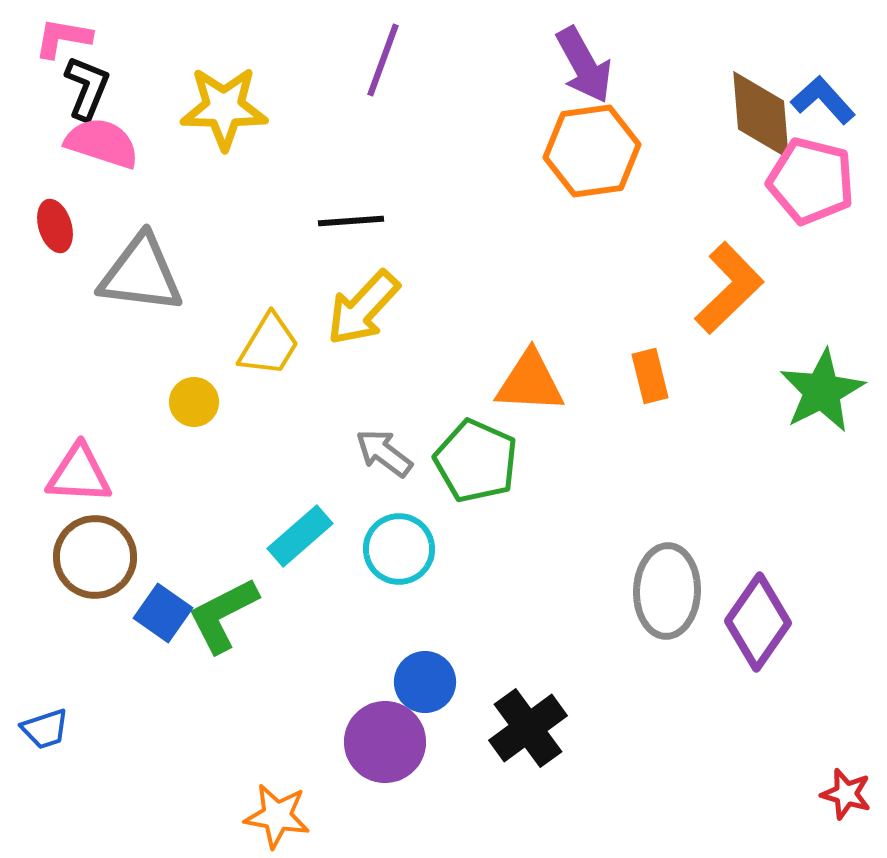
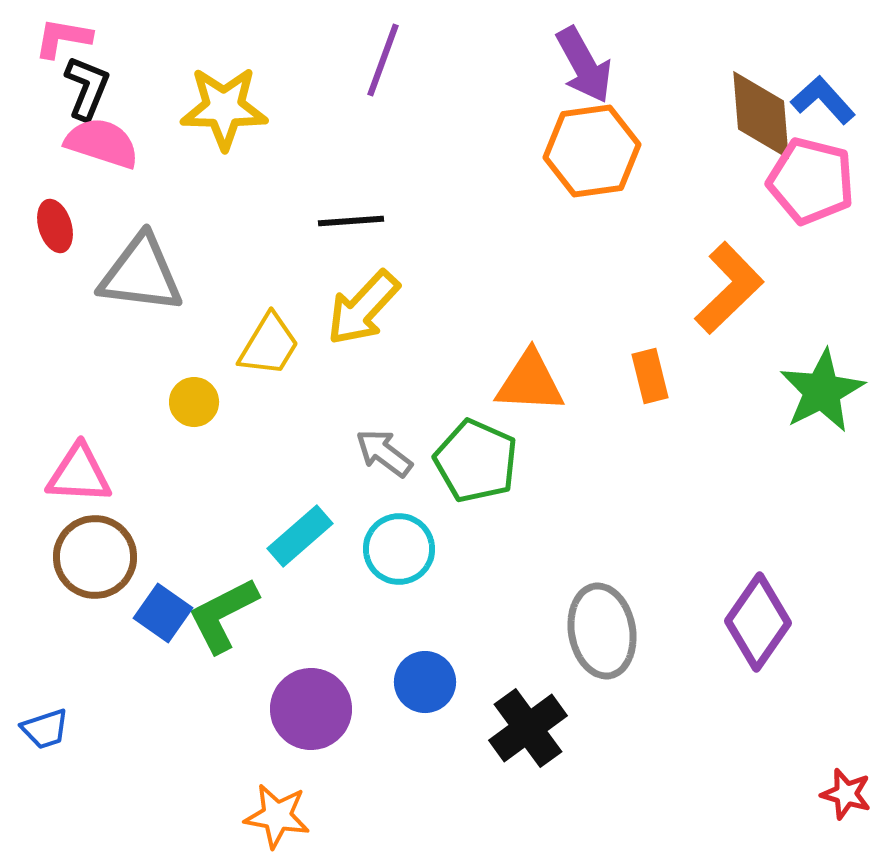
gray ellipse: moved 65 px left, 40 px down; rotated 12 degrees counterclockwise
purple circle: moved 74 px left, 33 px up
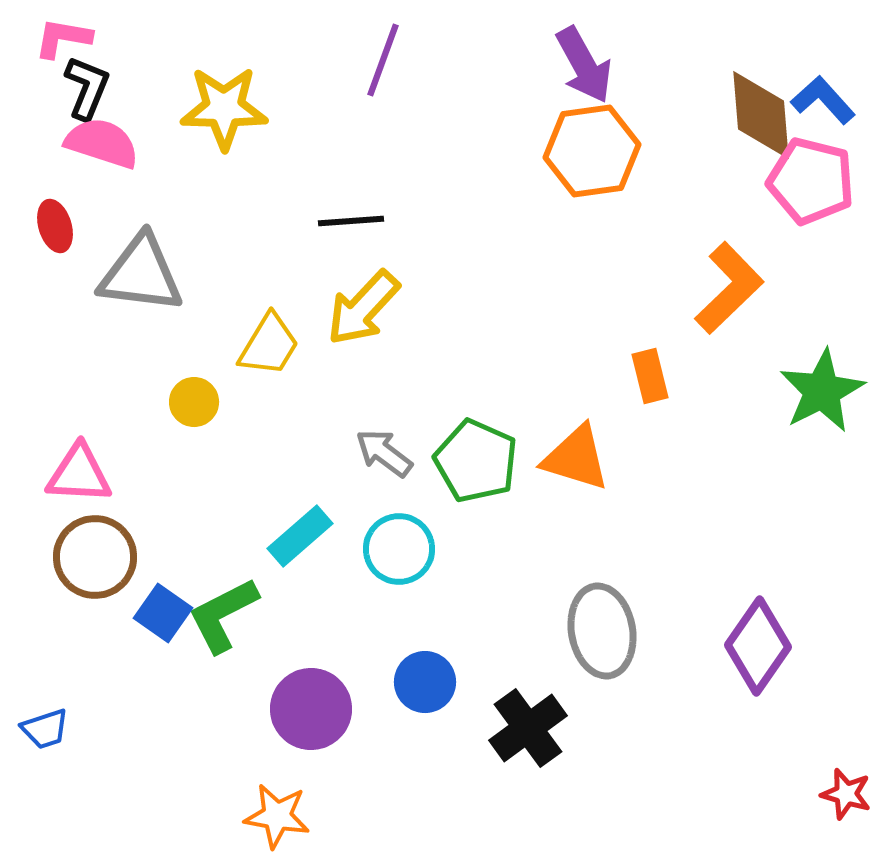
orange triangle: moved 46 px right, 76 px down; rotated 14 degrees clockwise
purple diamond: moved 24 px down
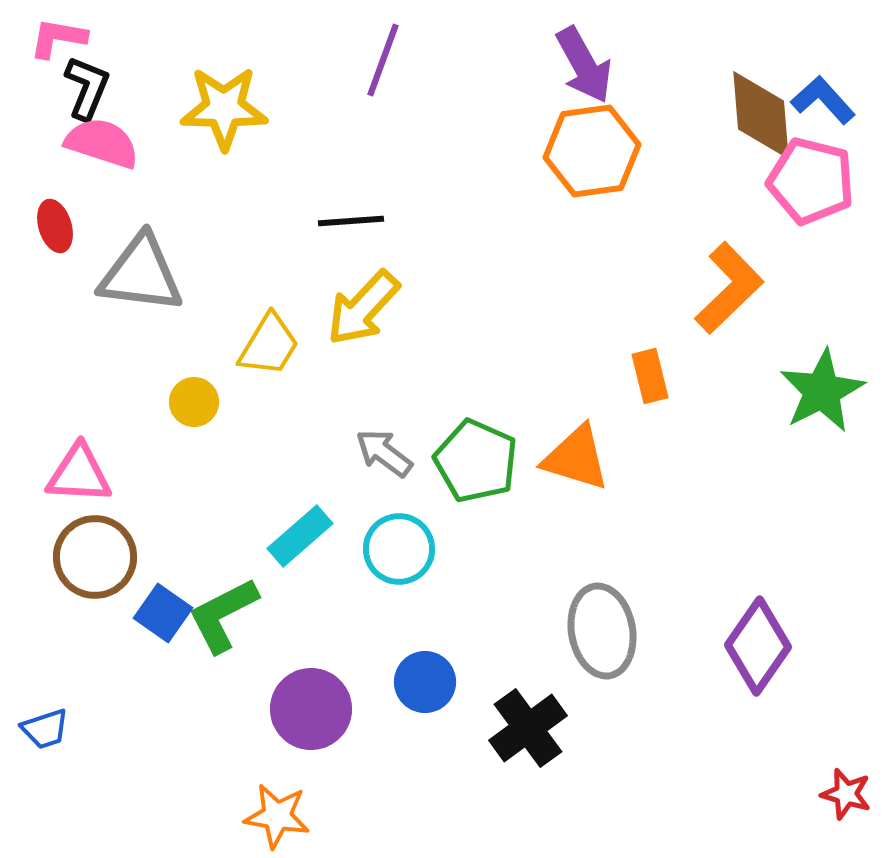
pink L-shape: moved 5 px left
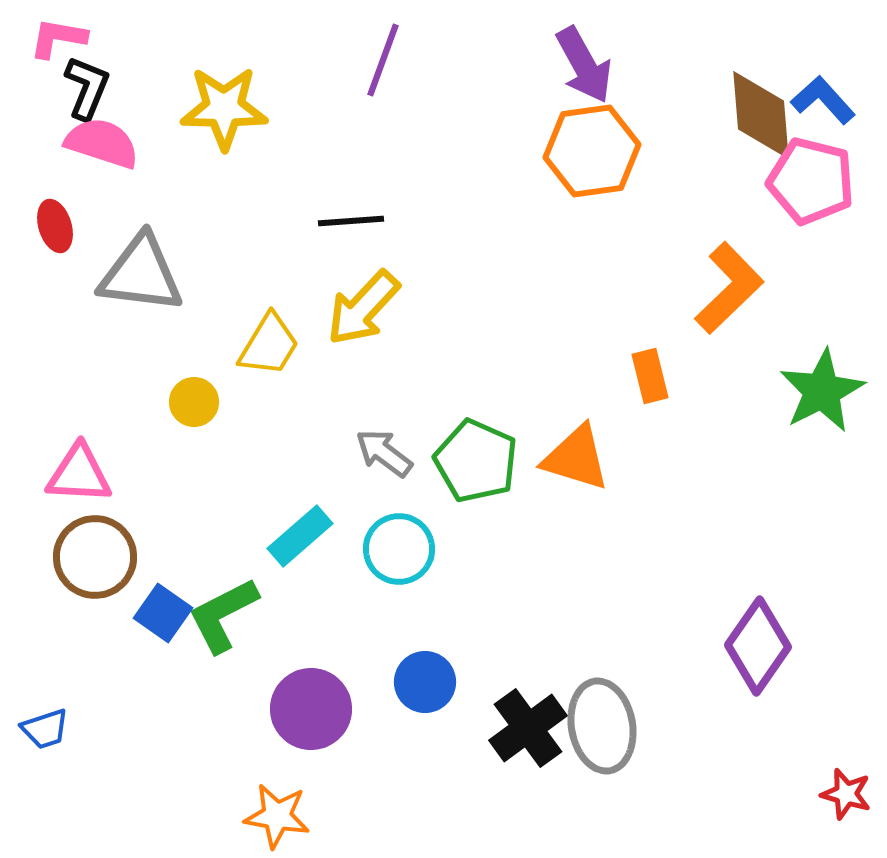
gray ellipse: moved 95 px down
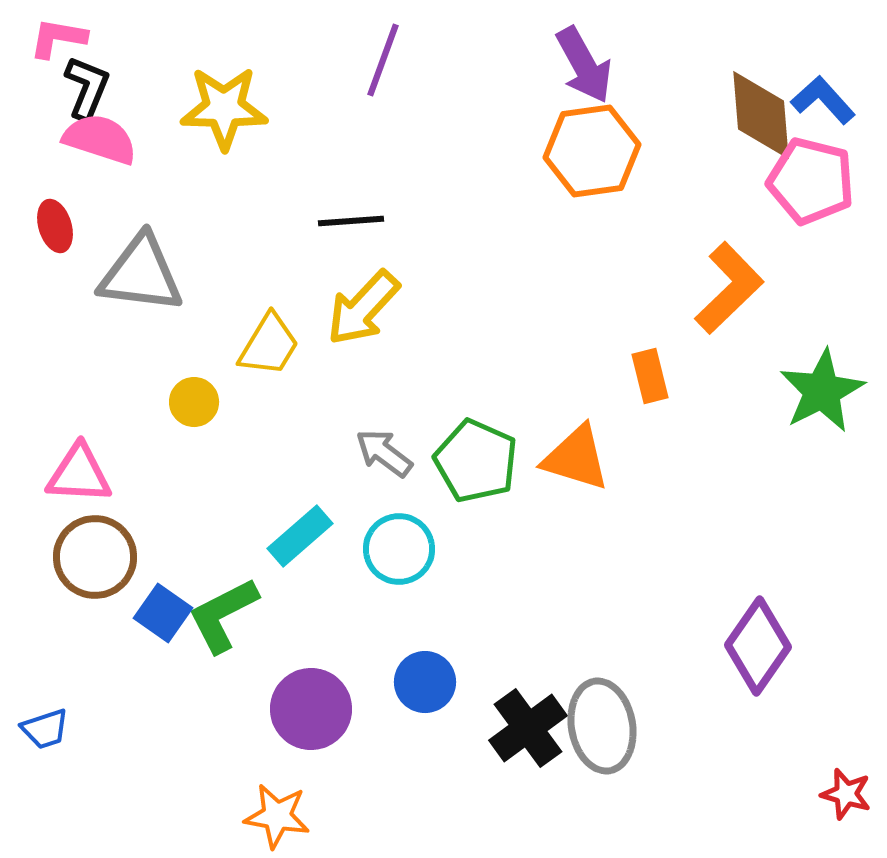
pink semicircle: moved 2 px left, 4 px up
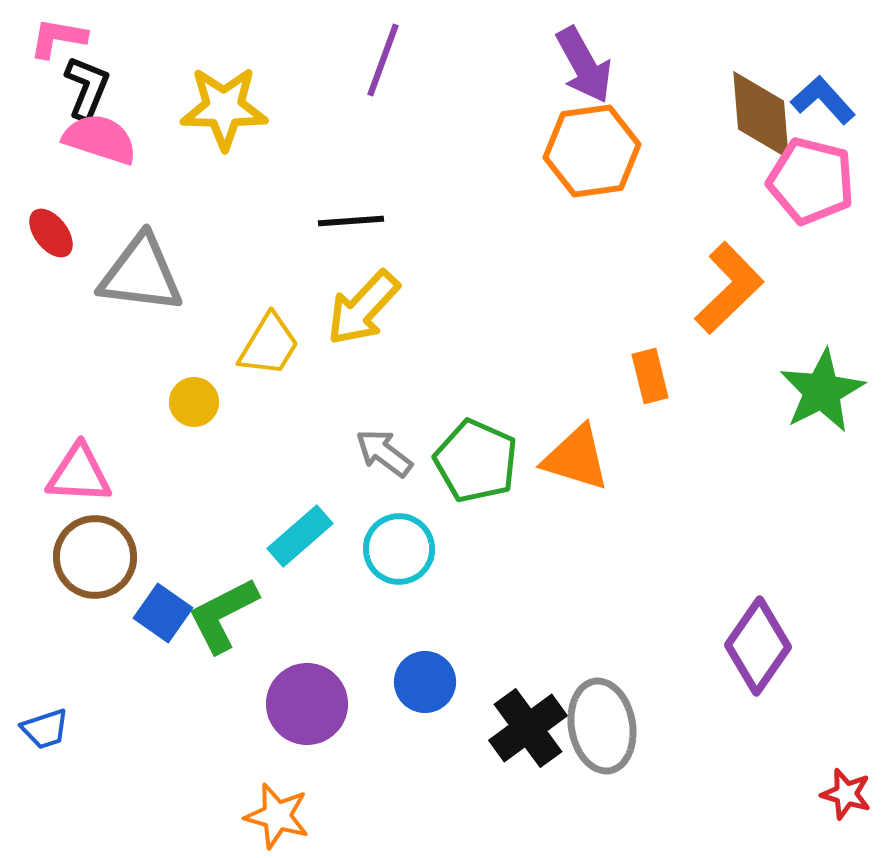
red ellipse: moved 4 px left, 7 px down; rotated 21 degrees counterclockwise
purple circle: moved 4 px left, 5 px up
orange star: rotated 6 degrees clockwise
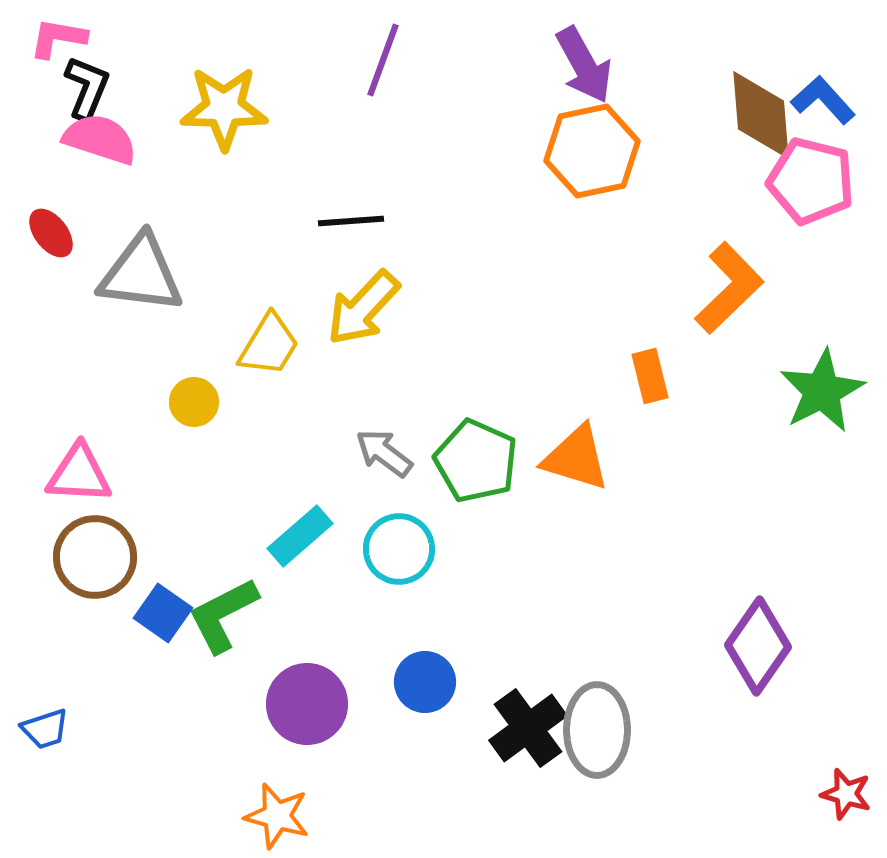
orange hexagon: rotated 4 degrees counterclockwise
gray ellipse: moved 5 px left, 4 px down; rotated 10 degrees clockwise
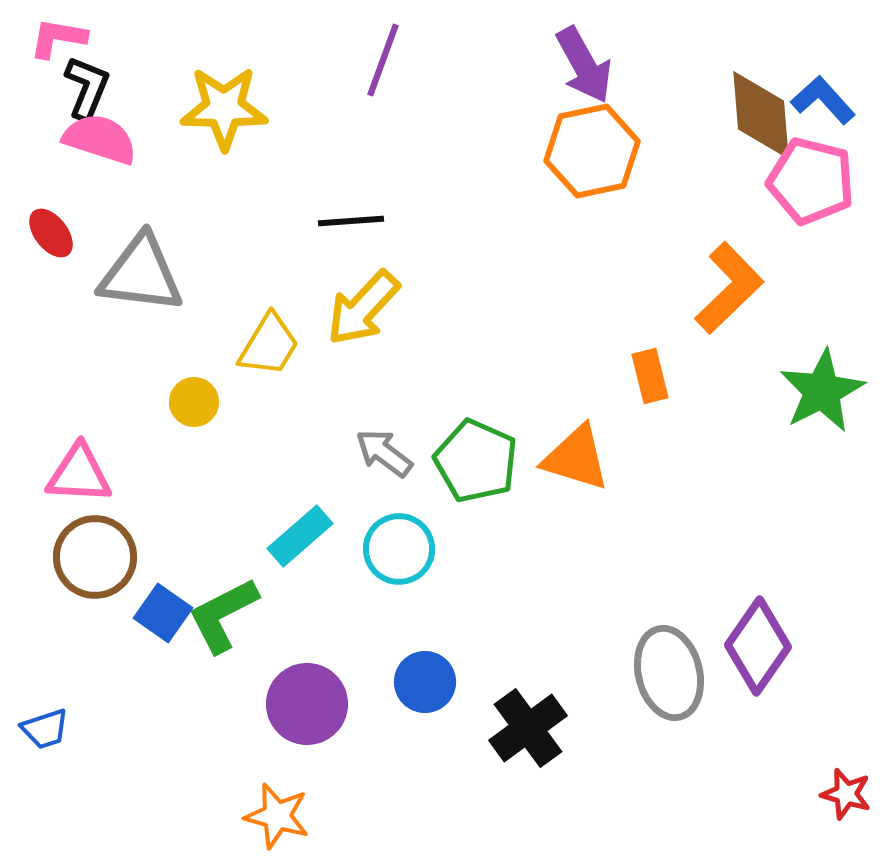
gray ellipse: moved 72 px right, 57 px up; rotated 14 degrees counterclockwise
